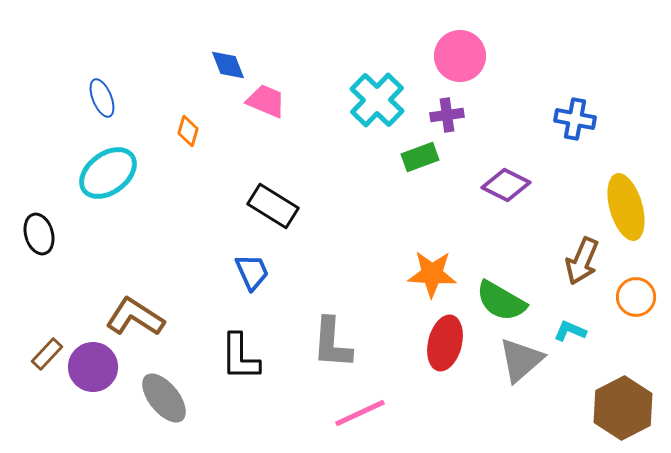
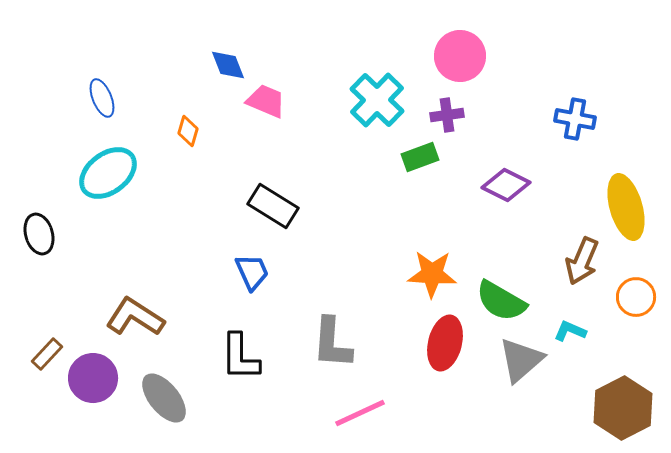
purple circle: moved 11 px down
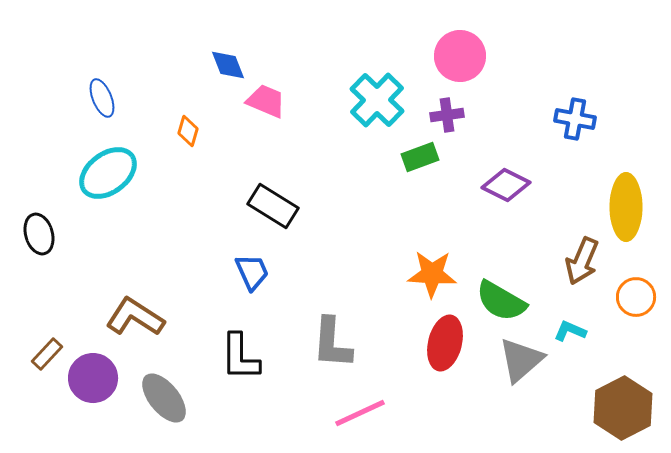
yellow ellipse: rotated 16 degrees clockwise
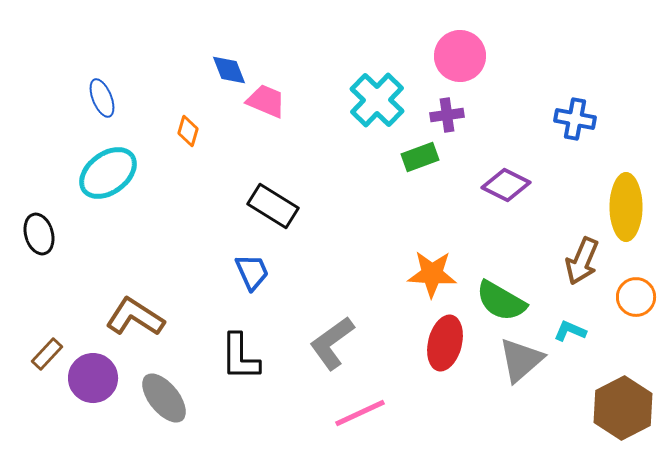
blue diamond: moved 1 px right, 5 px down
gray L-shape: rotated 50 degrees clockwise
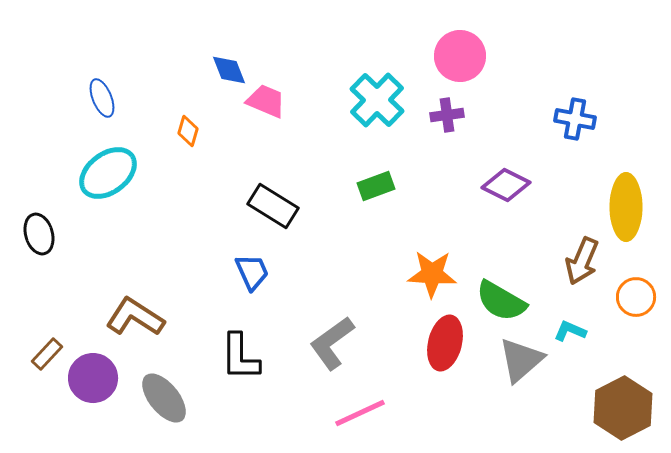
green rectangle: moved 44 px left, 29 px down
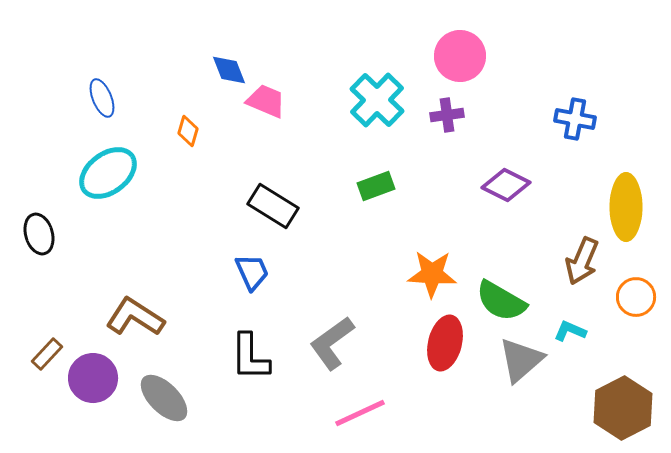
black L-shape: moved 10 px right
gray ellipse: rotated 6 degrees counterclockwise
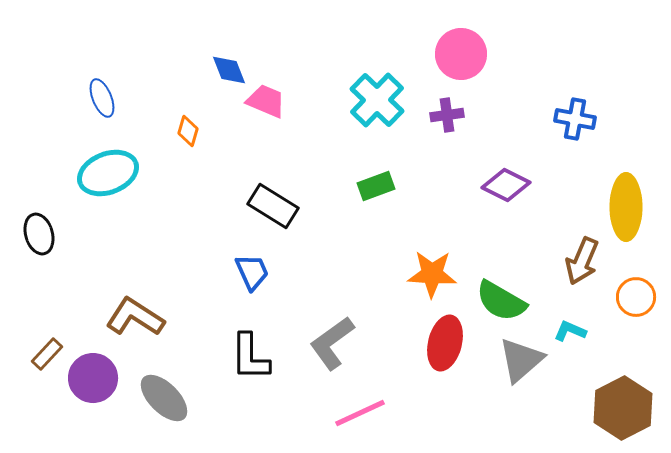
pink circle: moved 1 px right, 2 px up
cyan ellipse: rotated 16 degrees clockwise
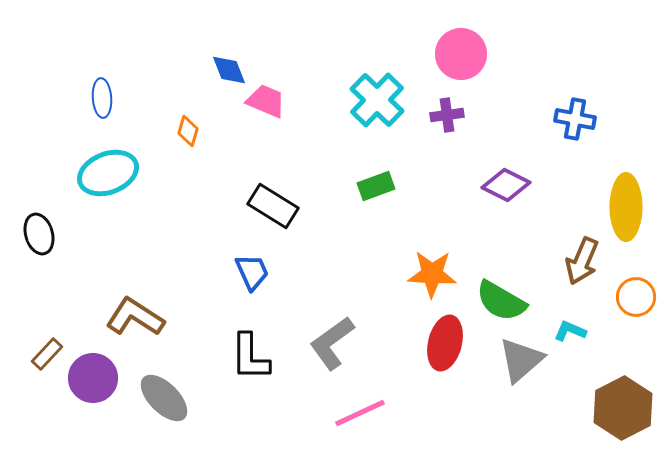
blue ellipse: rotated 18 degrees clockwise
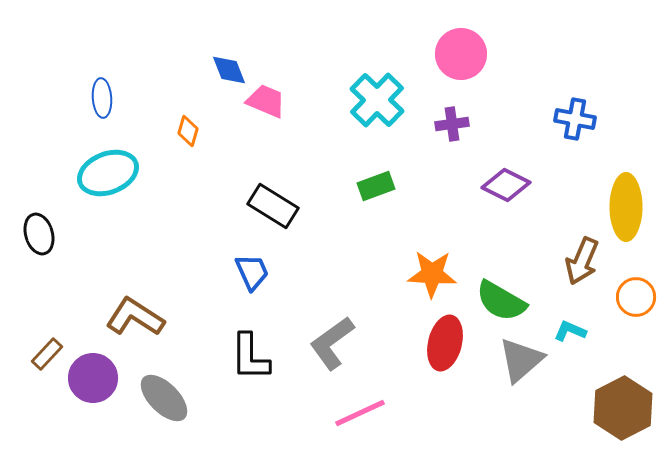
purple cross: moved 5 px right, 9 px down
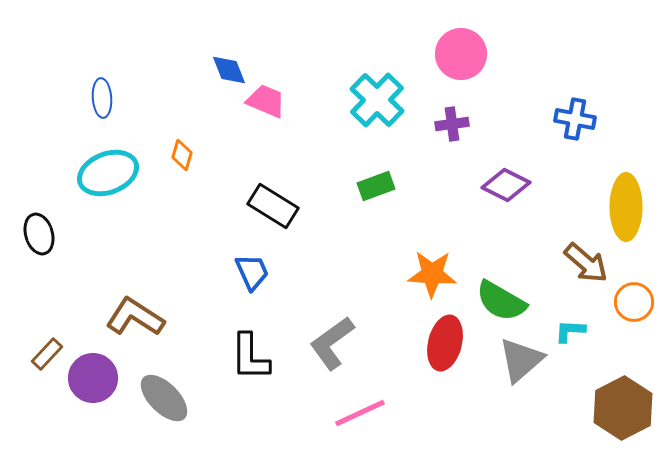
orange diamond: moved 6 px left, 24 px down
brown arrow: moved 4 px right, 2 px down; rotated 72 degrees counterclockwise
orange circle: moved 2 px left, 5 px down
cyan L-shape: rotated 20 degrees counterclockwise
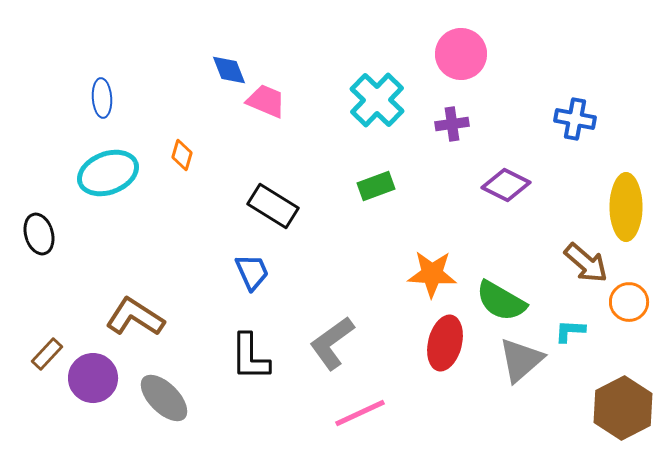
orange circle: moved 5 px left
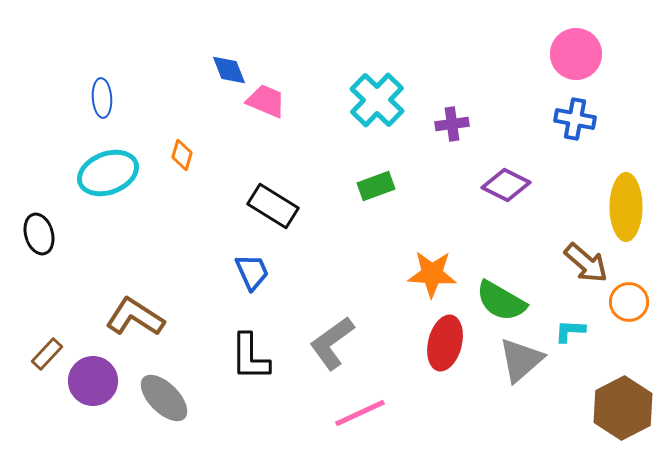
pink circle: moved 115 px right
purple circle: moved 3 px down
